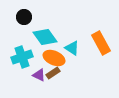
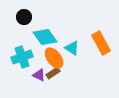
orange ellipse: rotated 30 degrees clockwise
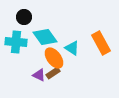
cyan cross: moved 6 px left, 15 px up; rotated 25 degrees clockwise
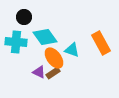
cyan triangle: moved 2 px down; rotated 14 degrees counterclockwise
purple triangle: moved 3 px up
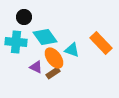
orange rectangle: rotated 15 degrees counterclockwise
purple triangle: moved 3 px left, 5 px up
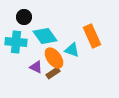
cyan diamond: moved 1 px up
orange rectangle: moved 9 px left, 7 px up; rotated 20 degrees clockwise
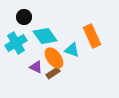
cyan cross: moved 1 px down; rotated 35 degrees counterclockwise
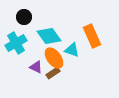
cyan diamond: moved 4 px right
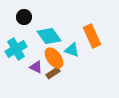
cyan cross: moved 6 px down
